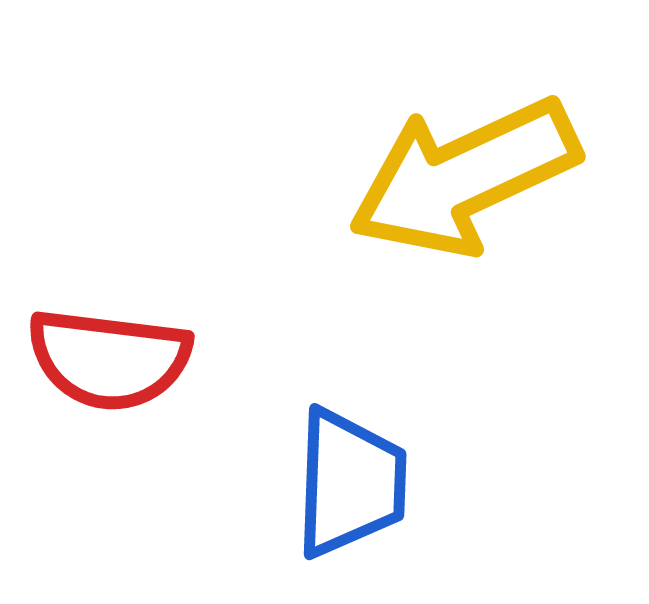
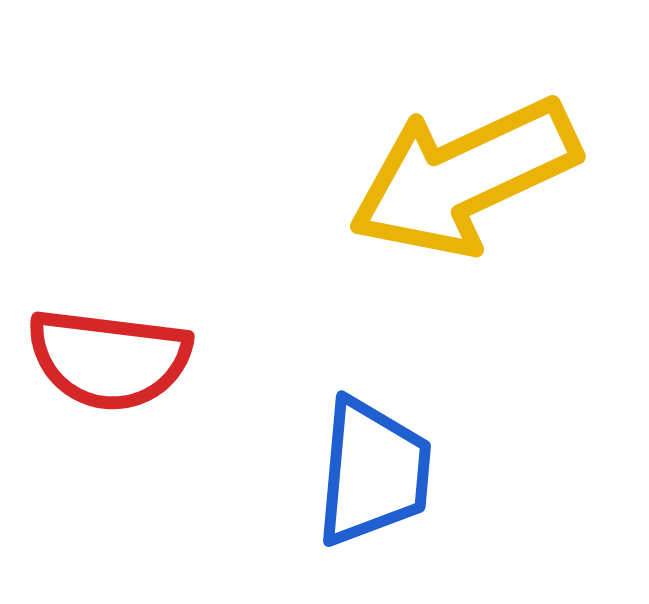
blue trapezoid: moved 23 px right, 11 px up; rotated 3 degrees clockwise
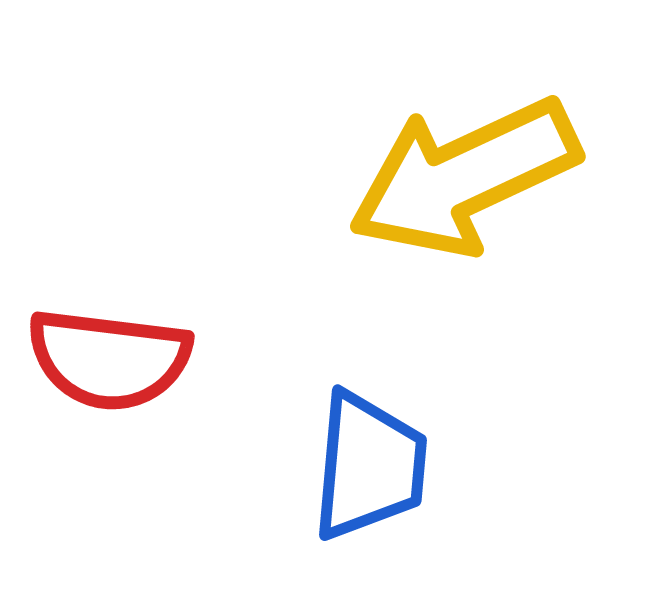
blue trapezoid: moved 4 px left, 6 px up
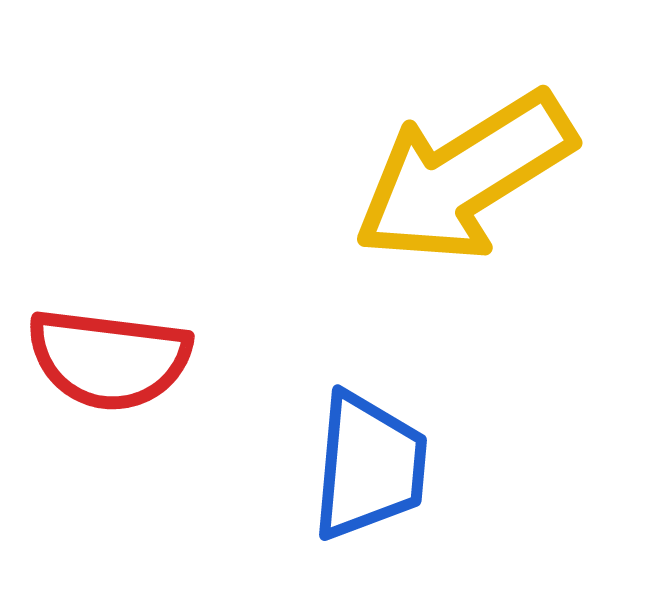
yellow arrow: rotated 7 degrees counterclockwise
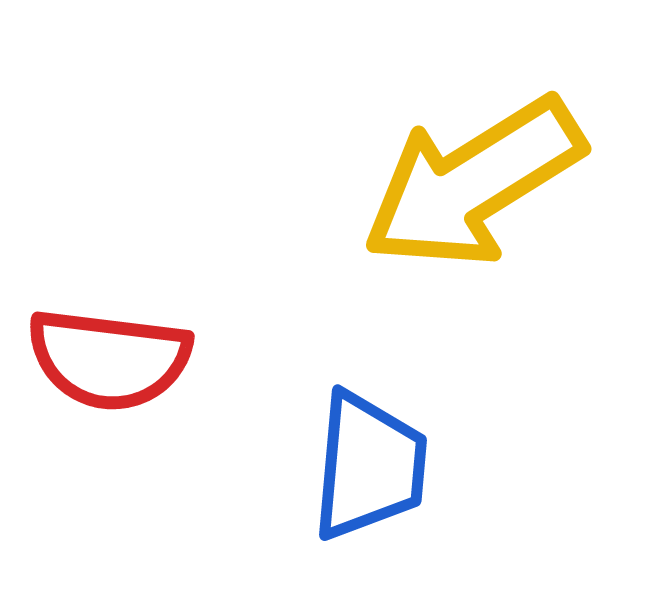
yellow arrow: moved 9 px right, 6 px down
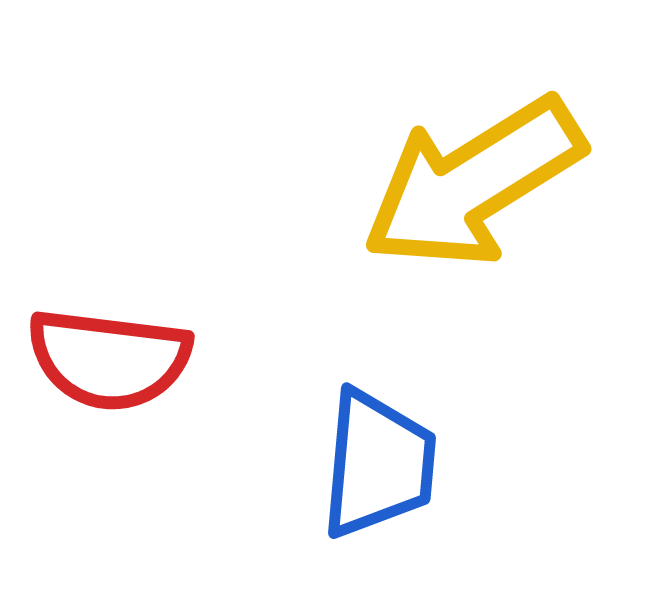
blue trapezoid: moved 9 px right, 2 px up
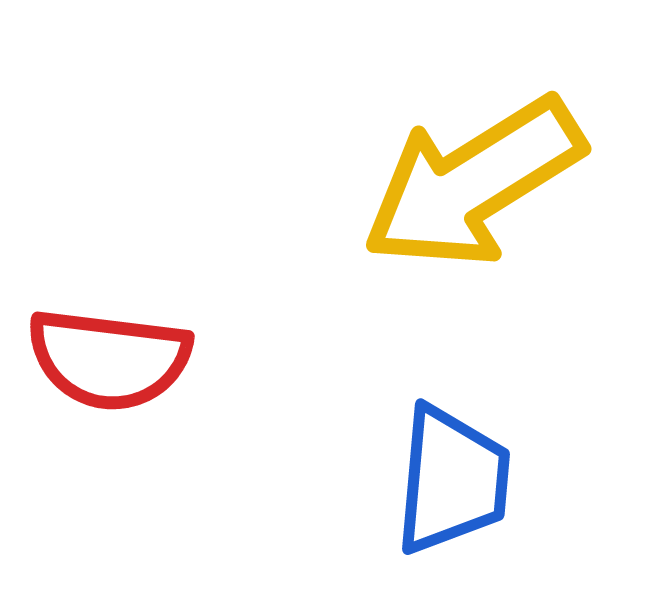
blue trapezoid: moved 74 px right, 16 px down
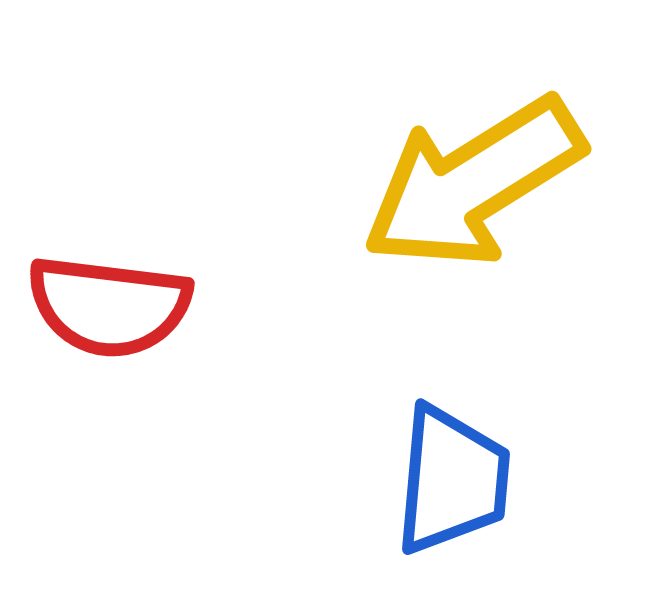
red semicircle: moved 53 px up
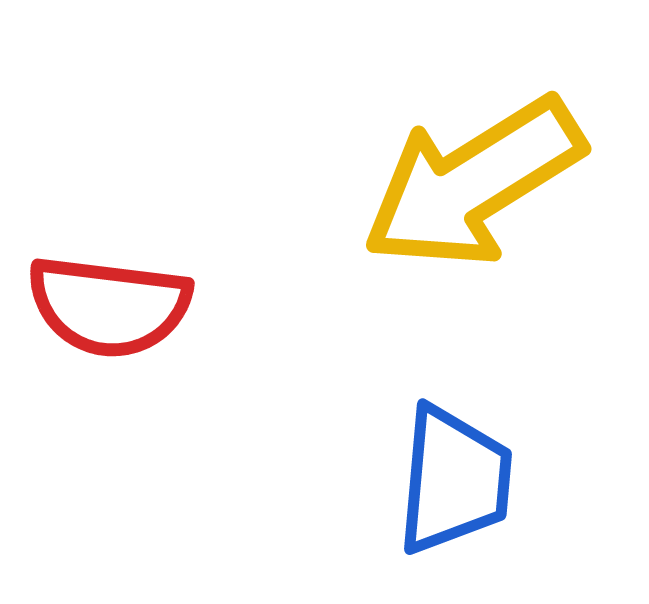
blue trapezoid: moved 2 px right
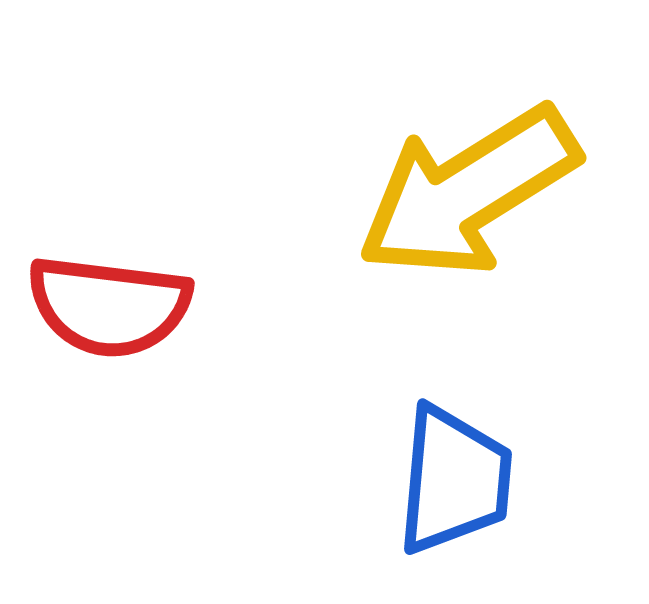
yellow arrow: moved 5 px left, 9 px down
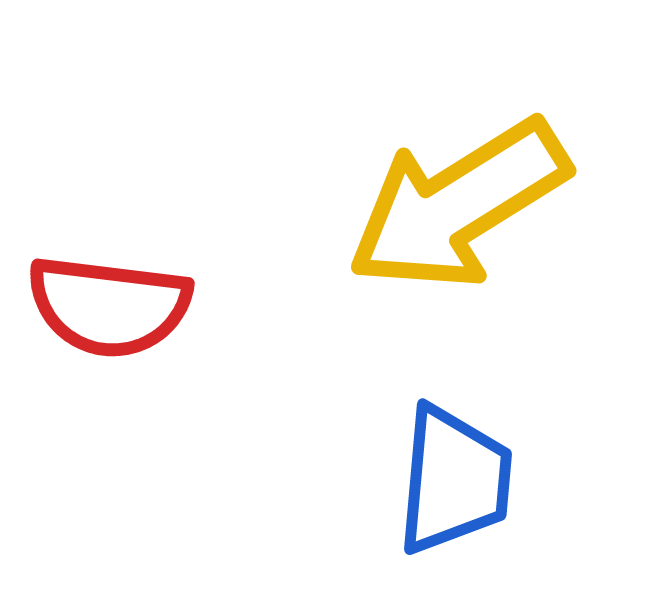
yellow arrow: moved 10 px left, 13 px down
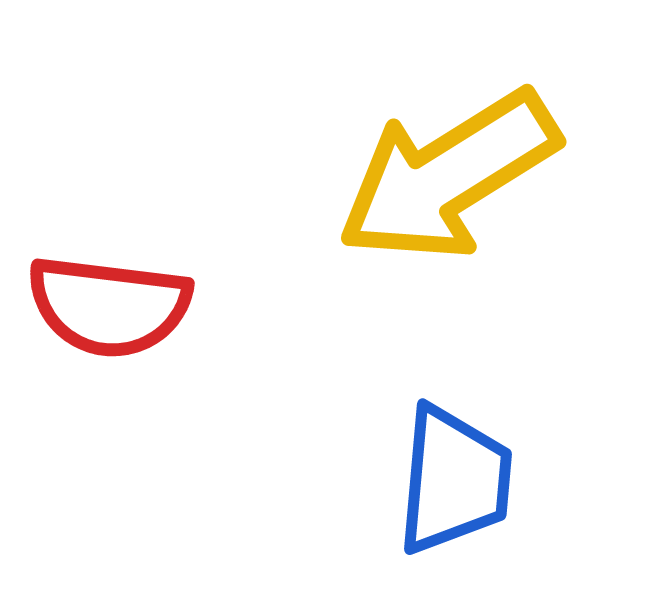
yellow arrow: moved 10 px left, 29 px up
